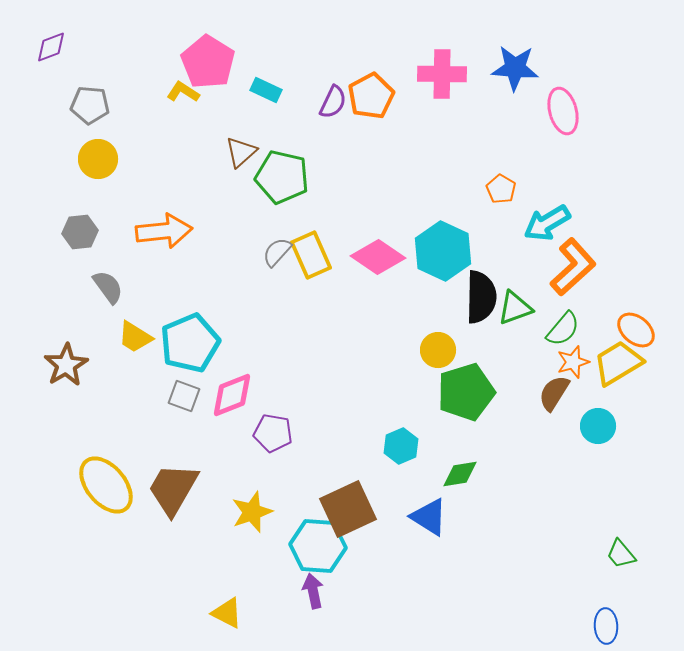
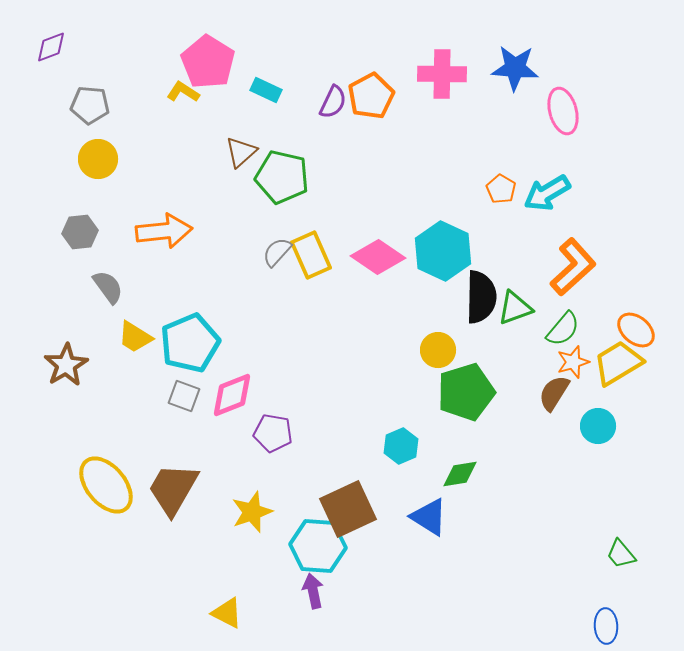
cyan arrow at (547, 223): moved 30 px up
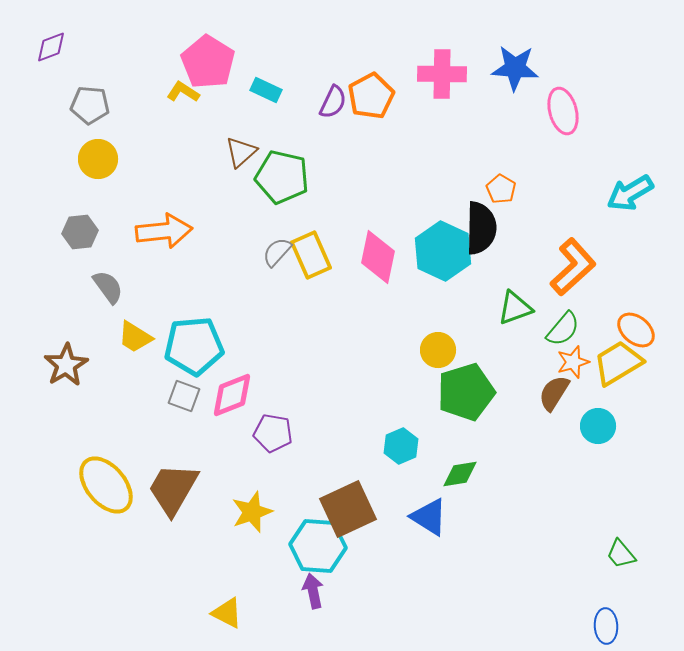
cyan arrow at (547, 193): moved 83 px right
pink diamond at (378, 257): rotated 68 degrees clockwise
black semicircle at (481, 297): moved 69 px up
cyan pentagon at (190, 343): moved 4 px right, 3 px down; rotated 18 degrees clockwise
